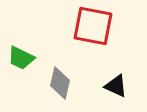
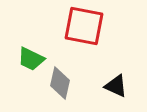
red square: moved 9 px left
green trapezoid: moved 10 px right, 1 px down
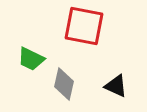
gray diamond: moved 4 px right, 1 px down
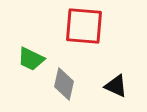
red square: rotated 6 degrees counterclockwise
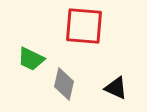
black triangle: moved 2 px down
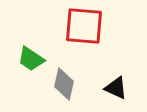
green trapezoid: rotated 8 degrees clockwise
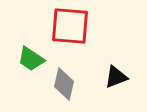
red square: moved 14 px left
black triangle: moved 11 px up; rotated 45 degrees counterclockwise
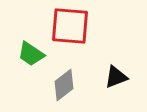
green trapezoid: moved 5 px up
gray diamond: moved 1 px down; rotated 40 degrees clockwise
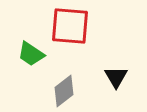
black triangle: rotated 40 degrees counterclockwise
gray diamond: moved 6 px down
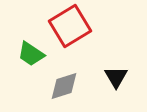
red square: rotated 36 degrees counterclockwise
gray diamond: moved 5 px up; rotated 20 degrees clockwise
